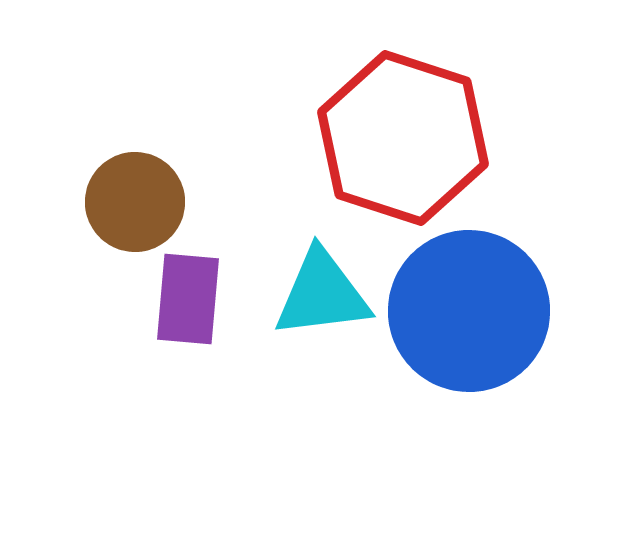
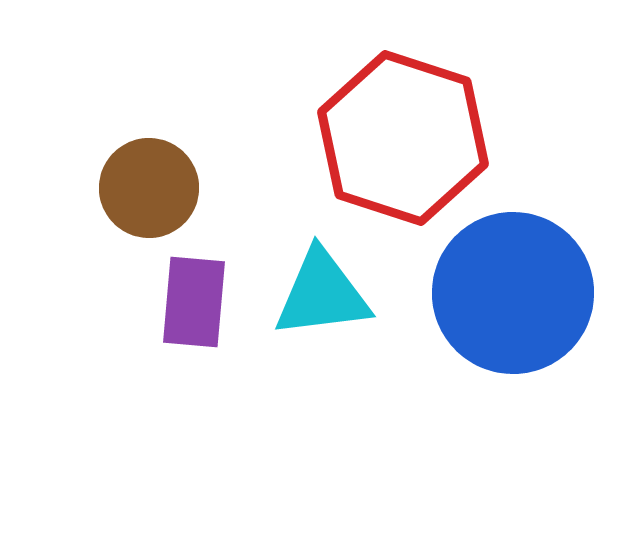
brown circle: moved 14 px right, 14 px up
purple rectangle: moved 6 px right, 3 px down
blue circle: moved 44 px right, 18 px up
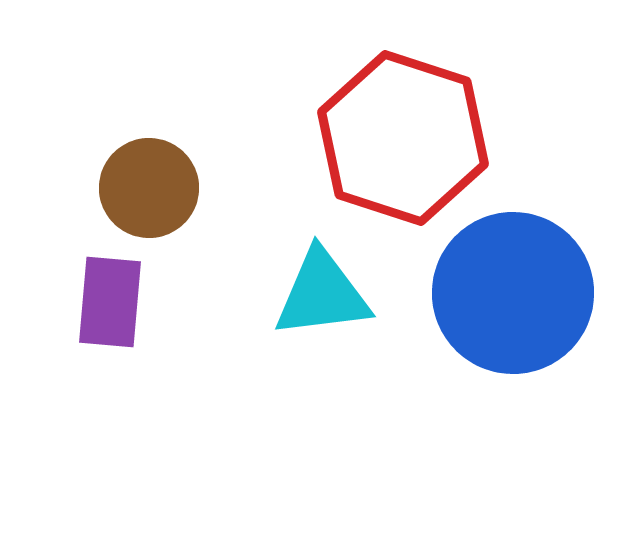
purple rectangle: moved 84 px left
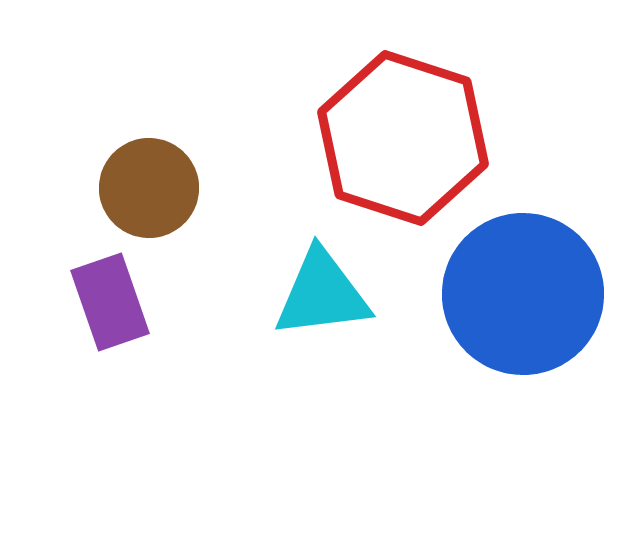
blue circle: moved 10 px right, 1 px down
purple rectangle: rotated 24 degrees counterclockwise
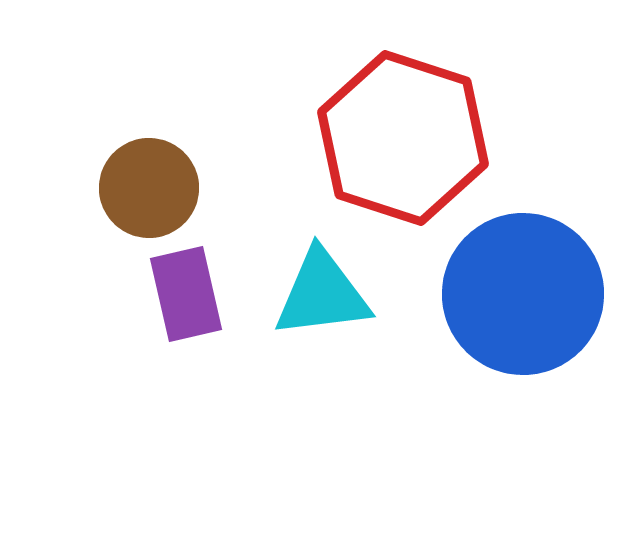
purple rectangle: moved 76 px right, 8 px up; rotated 6 degrees clockwise
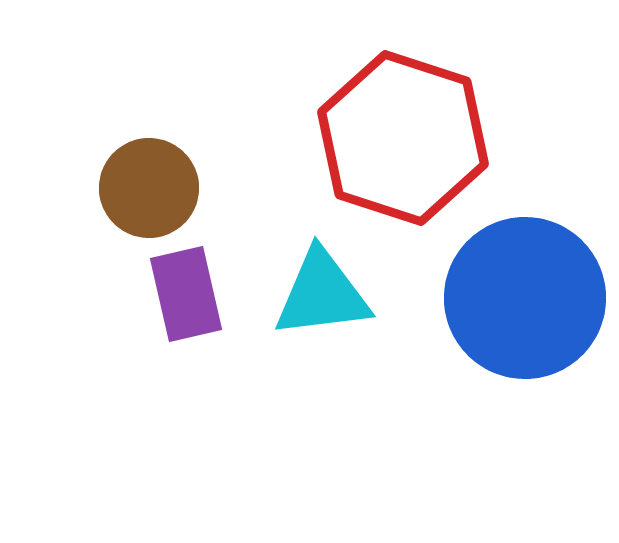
blue circle: moved 2 px right, 4 px down
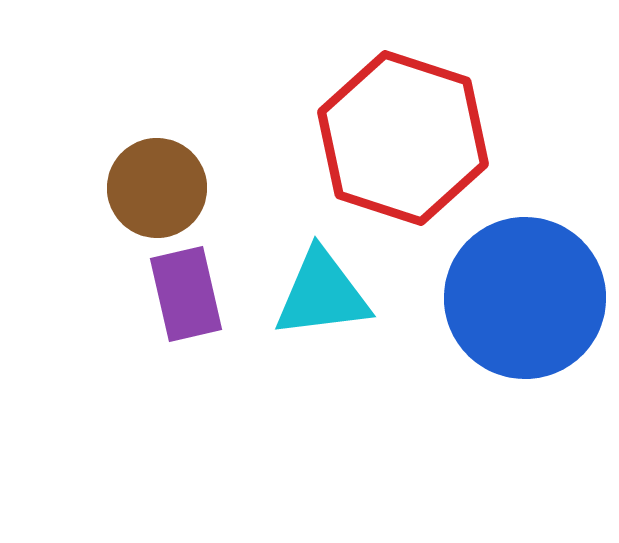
brown circle: moved 8 px right
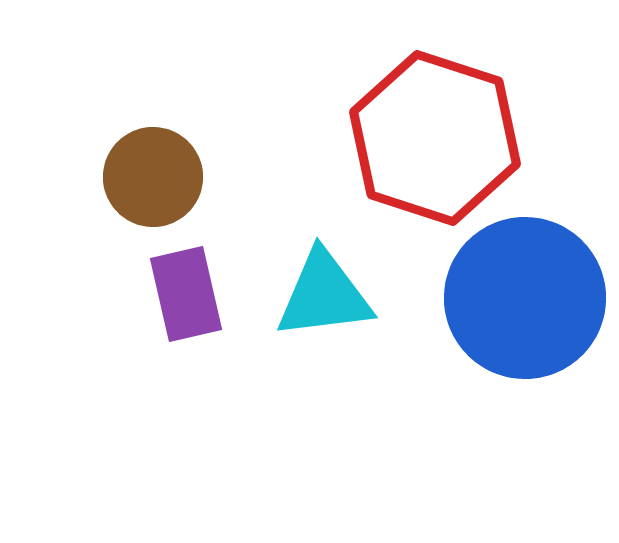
red hexagon: moved 32 px right
brown circle: moved 4 px left, 11 px up
cyan triangle: moved 2 px right, 1 px down
